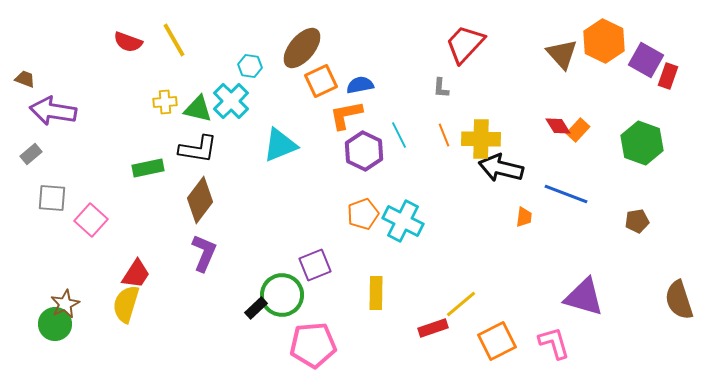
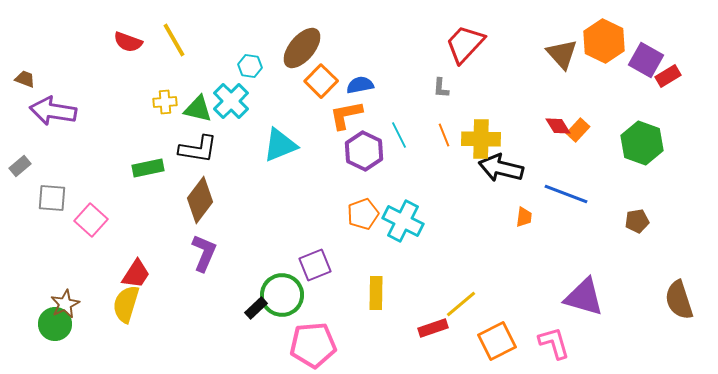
red rectangle at (668, 76): rotated 40 degrees clockwise
orange square at (321, 81): rotated 20 degrees counterclockwise
gray rectangle at (31, 154): moved 11 px left, 12 px down
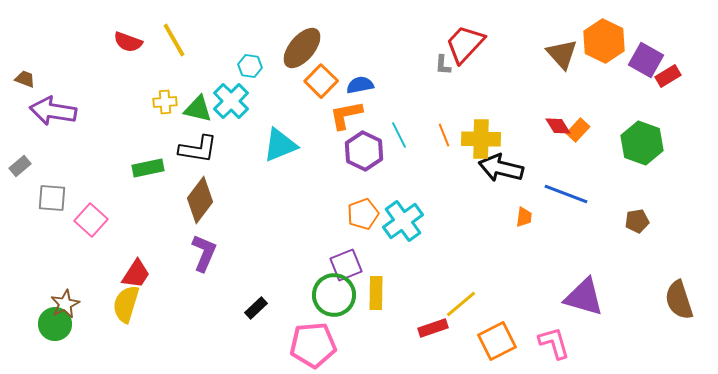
gray L-shape at (441, 88): moved 2 px right, 23 px up
cyan cross at (403, 221): rotated 27 degrees clockwise
purple square at (315, 265): moved 31 px right
green circle at (282, 295): moved 52 px right
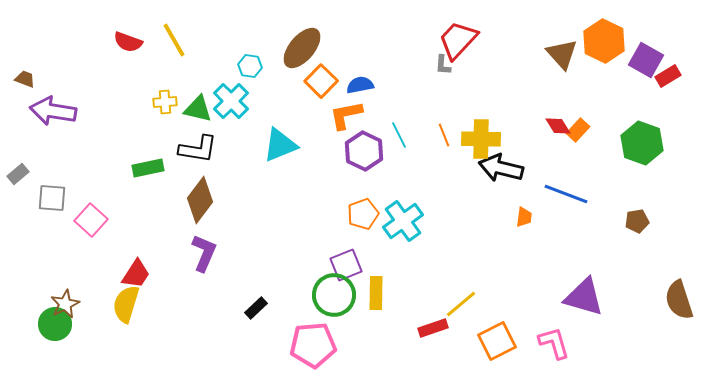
red trapezoid at (465, 44): moved 7 px left, 4 px up
gray rectangle at (20, 166): moved 2 px left, 8 px down
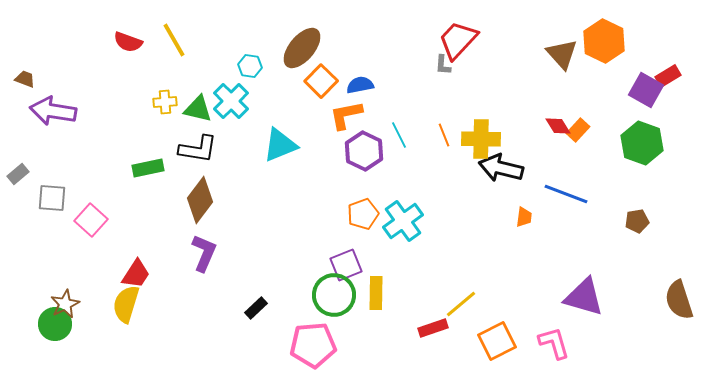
purple square at (646, 60): moved 30 px down
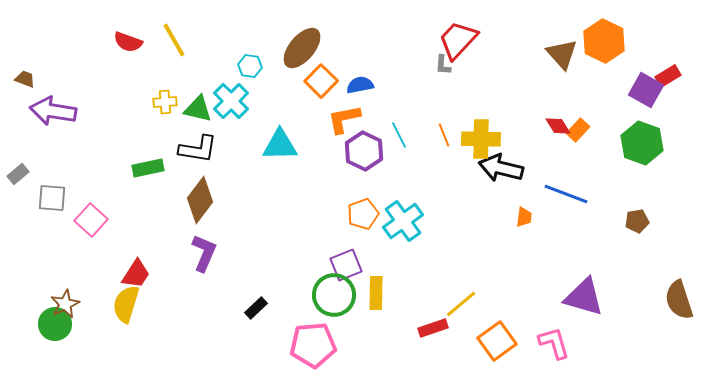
orange L-shape at (346, 115): moved 2 px left, 4 px down
cyan triangle at (280, 145): rotated 21 degrees clockwise
orange square at (497, 341): rotated 9 degrees counterclockwise
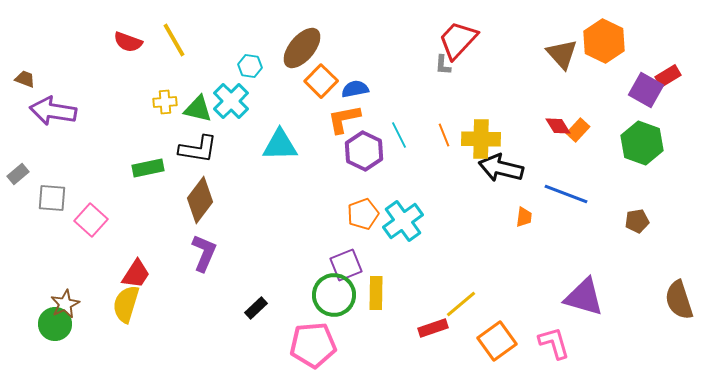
blue semicircle at (360, 85): moved 5 px left, 4 px down
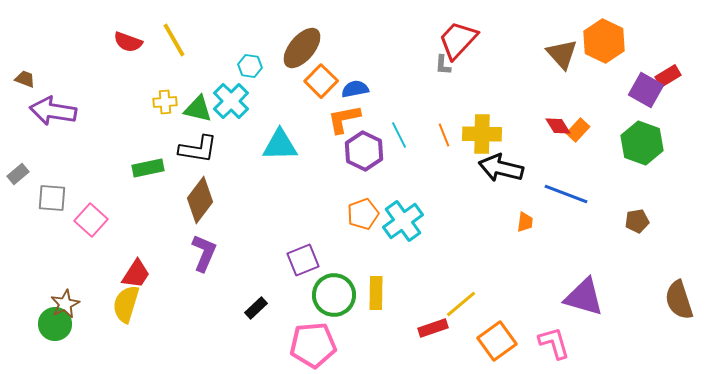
yellow cross at (481, 139): moved 1 px right, 5 px up
orange trapezoid at (524, 217): moved 1 px right, 5 px down
purple square at (346, 265): moved 43 px left, 5 px up
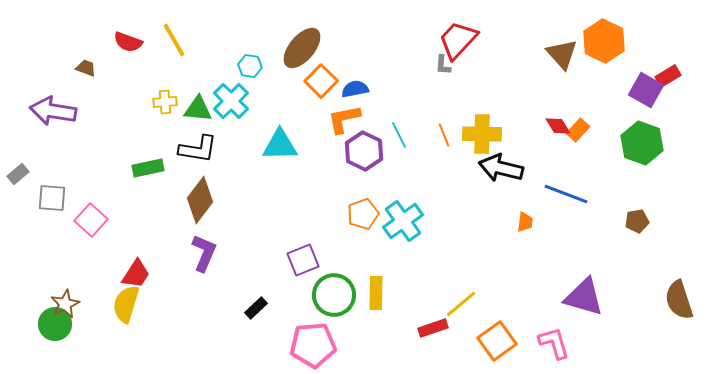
brown trapezoid at (25, 79): moved 61 px right, 11 px up
green triangle at (198, 109): rotated 8 degrees counterclockwise
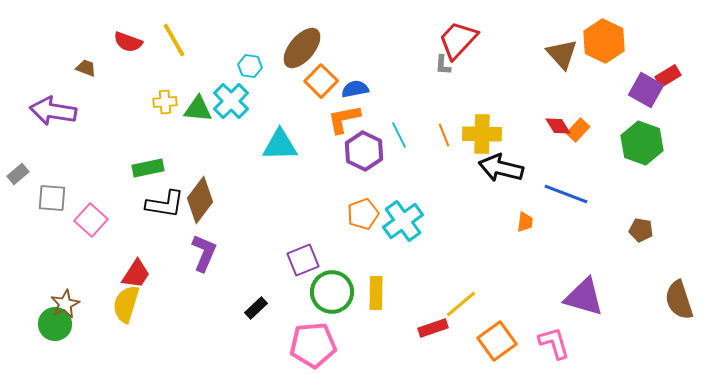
black L-shape at (198, 149): moved 33 px left, 55 px down
brown pentagon at (637, 221): moved 4 px right, 9 px down; rotated 20 degrees clockwise
green circle at (334, 295): moved 2 px left, 3 px up
